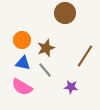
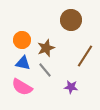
brown circle: moved 6 px right, 7 px down
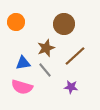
brown circle: moved 7 px left, 4 px down
orange circle: moved 6 px left, 18 px up
brown line: moved 10 px left; rotated 15 degrees clockwise
blue triangle: rotated 21 degrees counterclockwise
pink semicircle: rotated 15 degrees counterclockwise
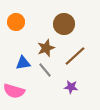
pink semicircle: moved 8 px left, 4 px down
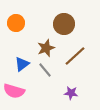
orange circle: moved 1 px down
blue triangle: moved 1 px left, 1 px down; rotated 28 degrees counterclockwise
purple star: moved 6 px down
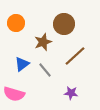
brown star: moved 3 px left, 6 px up
pink semicircle: moved 3 px down
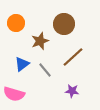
brown star: moved 3 px left, 1 px up
brown line: moved 2 px left, 1 px down
purple star: moved 1 px right, 2 px up
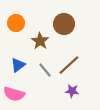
brown star: rotated 18 degrees counterclockwise
brown line: moved 4 px left, 8 px down
blue triangle: moved 4 px left, 1 px down
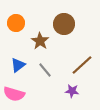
brown line: moved 13 px right
